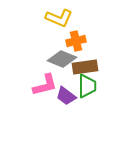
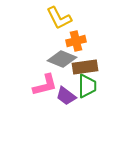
yellow L-shape: rotated 40 degrees clockwise
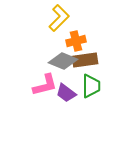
yellow L-shape: rotated 108 degrees counterclockwise
gray diamond: moved 1 px right, 2 px down
brown rectangle: moved 7 px up
green trapezoid: moved 4 px right
purple trapezoid: moved 3 px up
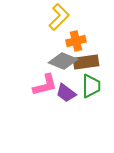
yellow L-shape: moved 1 px up
brown rectangle: moved 1 px right, 2 px down
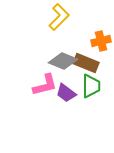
orange cross: moved 25 px right
brown rectangle: moved 1 px down; rotated 30 degrees clockwise
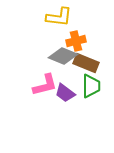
yellow L-shape: rotated 52 degrees clockwise
orange cross: moved 25 px left
gray diamond: moved 5 px up
purple trapezoid: moved 1 px left
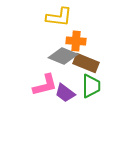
orange cross: rotated 18 degrees clockwise
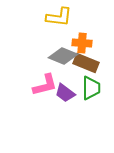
orange cross: moved 6 px right, 2 px down
green trapezoid: moved 2 px down
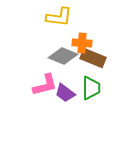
brown rectangle: moved 7 px right, 5 px up
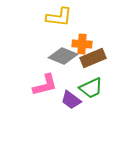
orange cross: moved 1 px down
brown rectangle: rotated 45 degrees counterclockwise
green trapezoid: rotated 65 degrees clockwise
purple trapezoid: moved 6 px right, 7 px down
